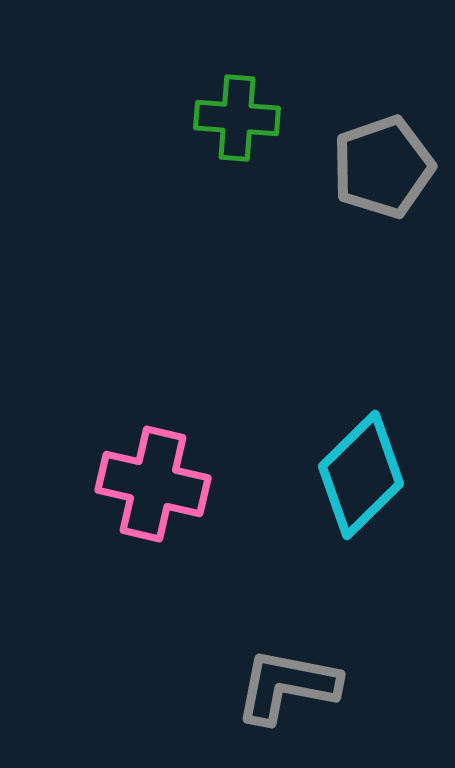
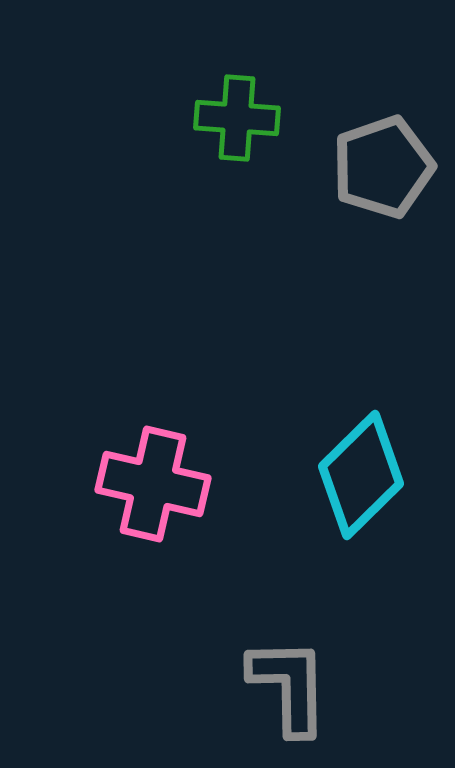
gray L-shape: moved 2 px right; rotated 78 degrees clockwise
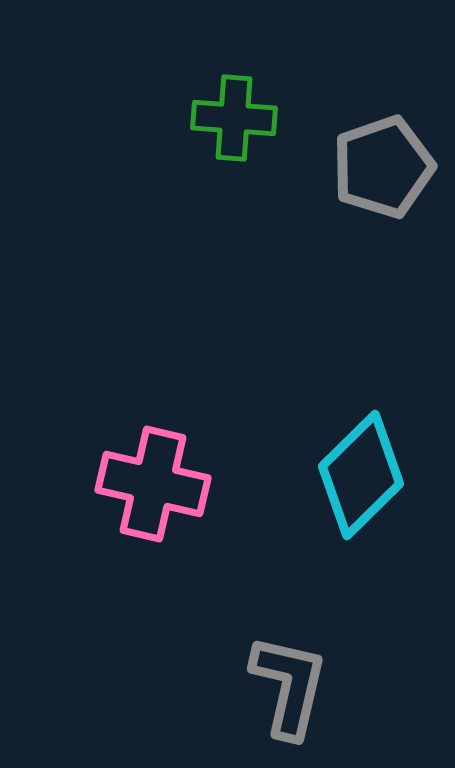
green cross: moved 3 px left
gray L-shape: rotated 14 degrees clockwise
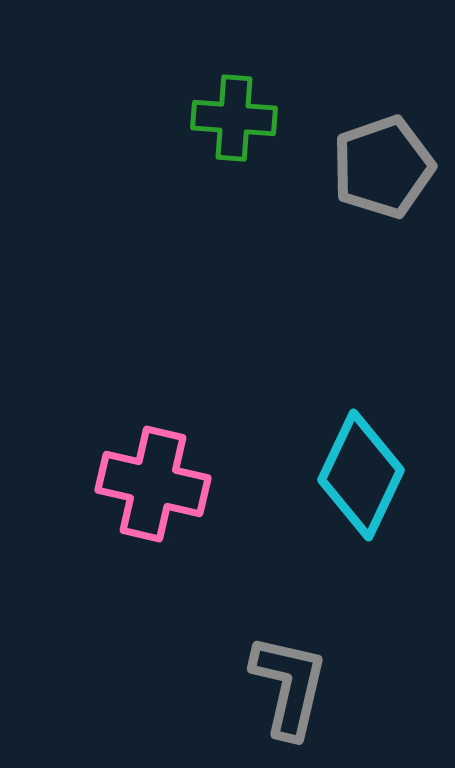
cyan diamond: rotated 20 degrees counterclockwise
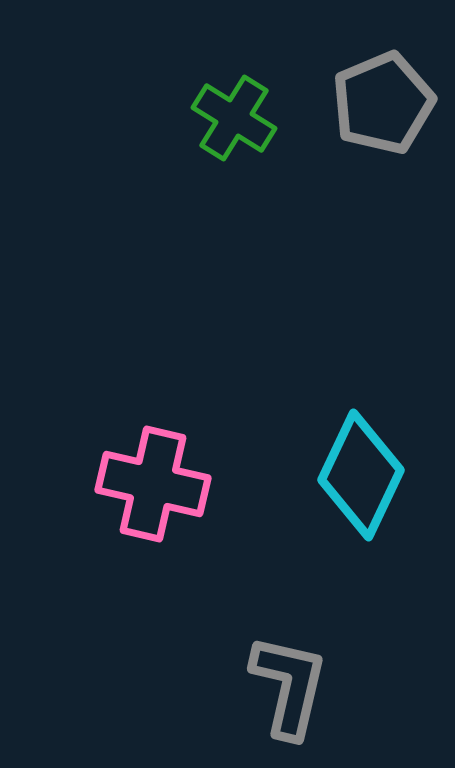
green cross: rotated 28 degrees clockwise
gray pentagon: moved 64 px up; rotated 4 degrees counterclockwise
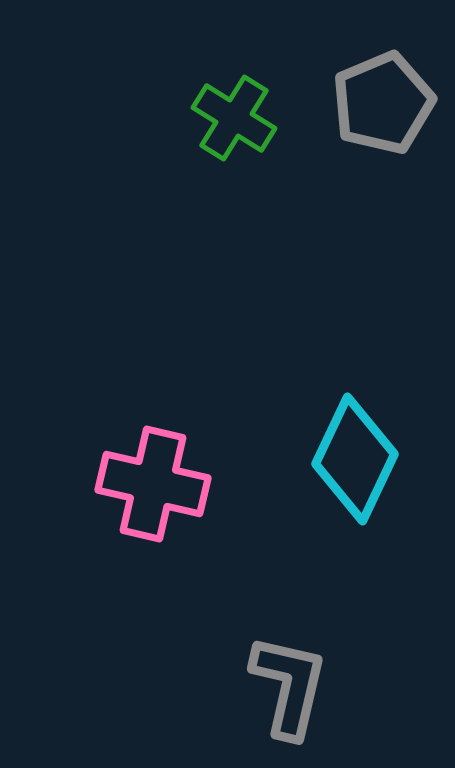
cyan diamond: moved 6 px left, 16 px up
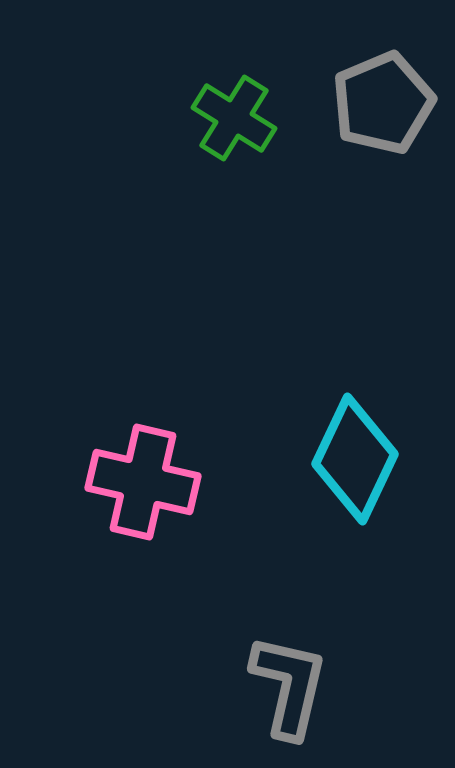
pink cross: moved 10 px left, 2 px up
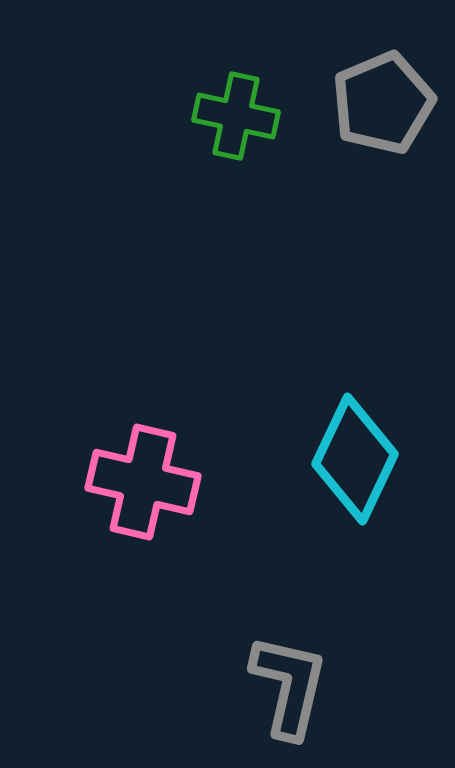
green cross: moved 2 px right, 2 px up; rotated 20 degrees counterclockwise
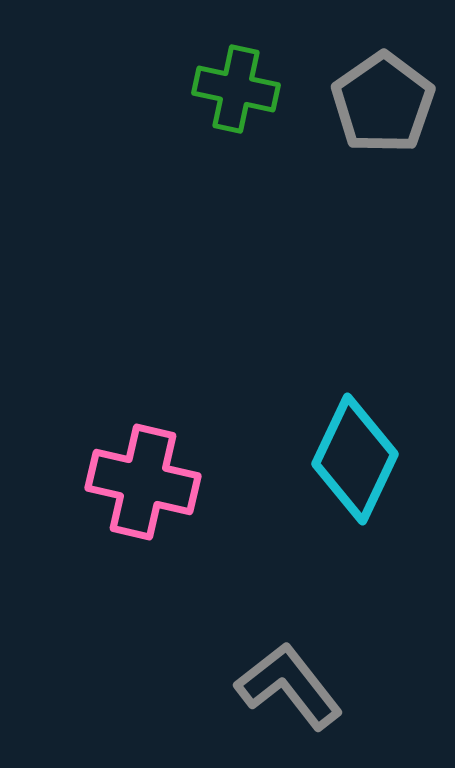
gray pentagon: rotated 12 degrees counterclockwise
green cross: moved 27 px up
gray L-shape: rotated 51 degrees counterclockwise
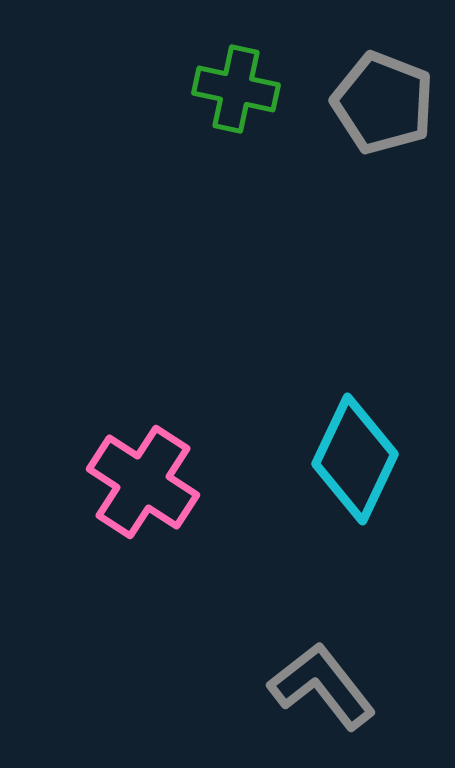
gray pentagon: rotated 16 degrees counterclockwise
pink cross: rotated 20 degrees clockwise
gray L-shape: moved 33 px right
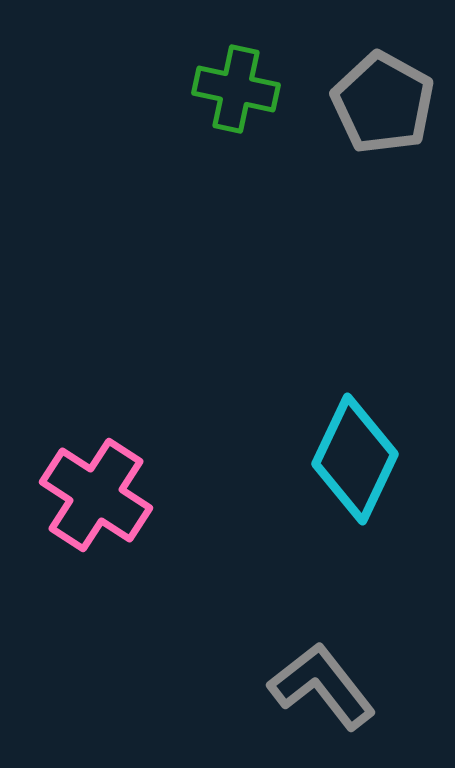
gray pentagon: rotated 8 degrees clockwise
pink cross: moved 47 px left, 13 px down
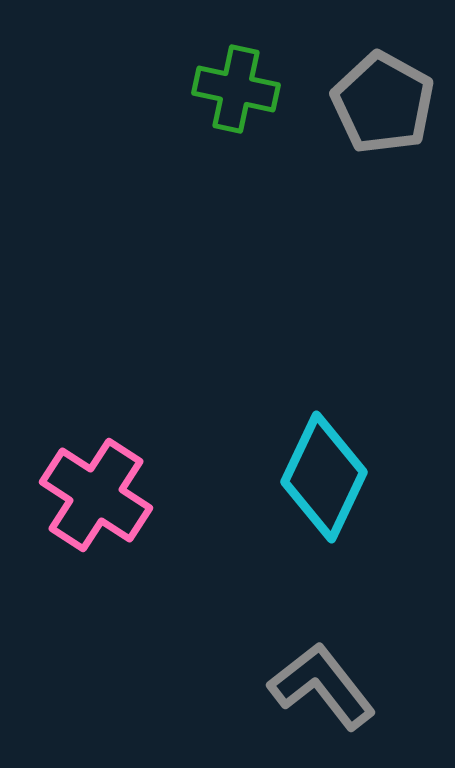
cyan diamond: moved 31 px left, 18 px down
